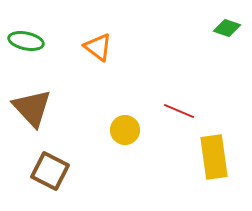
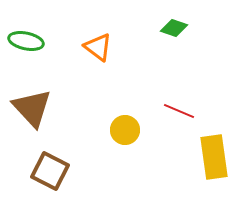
green diamond: moved 53 px left
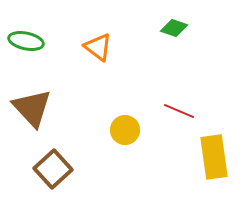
brown square: moved 3 px right, 2 px up; rotated 21 degrees clockwise
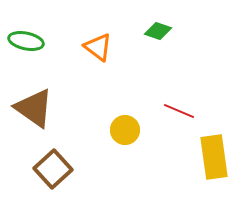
green diamond: moved 16 px left, 3 px down
brown triangle: moved 2 px right; rotated 12 degrees counterclockwise
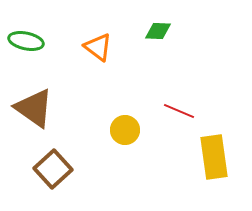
green diamond: rotated 16 degrees counterclockwise
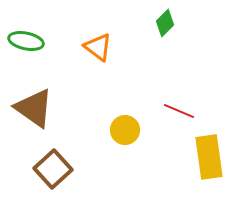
green diamond: moved 7 px right, 8 px up; rotated 48 degrees counterclockwise
yellow rectangle: moved 5 px left
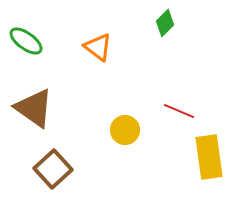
green ellipse: rotated 24 degrees clockwise
